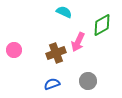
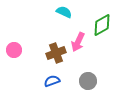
blue semicircle: moved 3 px up
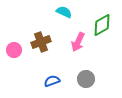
brown cross: moved 15 px left, 11 px up
gray circle: moved 2 px left, 2 px up
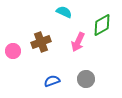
pink circle: moved 1 px left, 1 px down
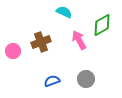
pink arrow: moved 1 px right, 2 px up; rotated 126 degrees clockwise
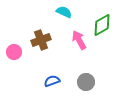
brown cross: moved 2 px up
pink circle: moved 1 px right, 1 px down
gray circle: moved 3 px down
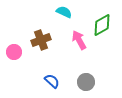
blue semicircle: rotated 63 degrees clockwise
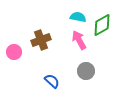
cyan semicircle: moved 14 px right, 5 px down; rotated 14 degrees counterclockwise
gray circle: moved 11 px up
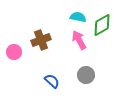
gray circle: moved 4 px down
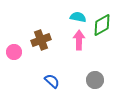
pink arrow: rotated 30 degrees clockwise
gray circle: moved 9 px right, 5 px down
